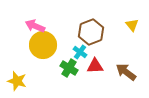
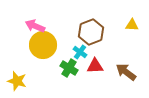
yellow triangle: rotated 48 degrees counterclockwise
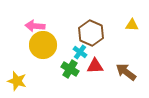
pink arrow: rotated 18 degrees counterclockwise
brown hexagon: moved 1 px down; rotated 15 degrees counterclockwise
green cross: moved 1 px right, 1 px down
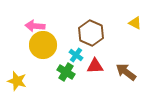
yellow triangle: moved 3 px right, 2 px up; rotated 24 degrees clockwise
cyan cross: moved 4 px left, 3 px down
green cross: moved 4 px left, 3 px down
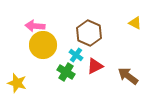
brown hexagon: moved 2 px left
red triangle: rotated 24 degrees counterclockwise
brown arrow: moved 2 px right, 4 px down
yellow star: moved 2 px down
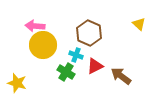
yellow triangle: moved 4 px right, 1 px down; rotated 16 degrees clockwise
cyan cross: rotated 16 degrees counterclockwise
brown arrow: moved 7 px left
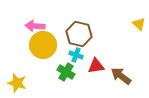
brown hexagon: moved 10 px left, 1 px down; rotated 10 degrees counterclockwise
red triangle: moved 1 px right; rotated 18 degrees clockwise
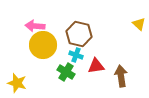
brown arrow: rotated 45 degrees clockwise
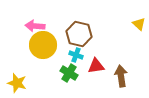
green cross: moved 3 px right, 1 px down
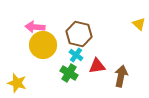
pink arrow: moved 1 px down
cyan cross: rotated 16 degrees clockwise
red triangle: moved 1 px right
brown arrow: rotated 20 degrees clockwise
